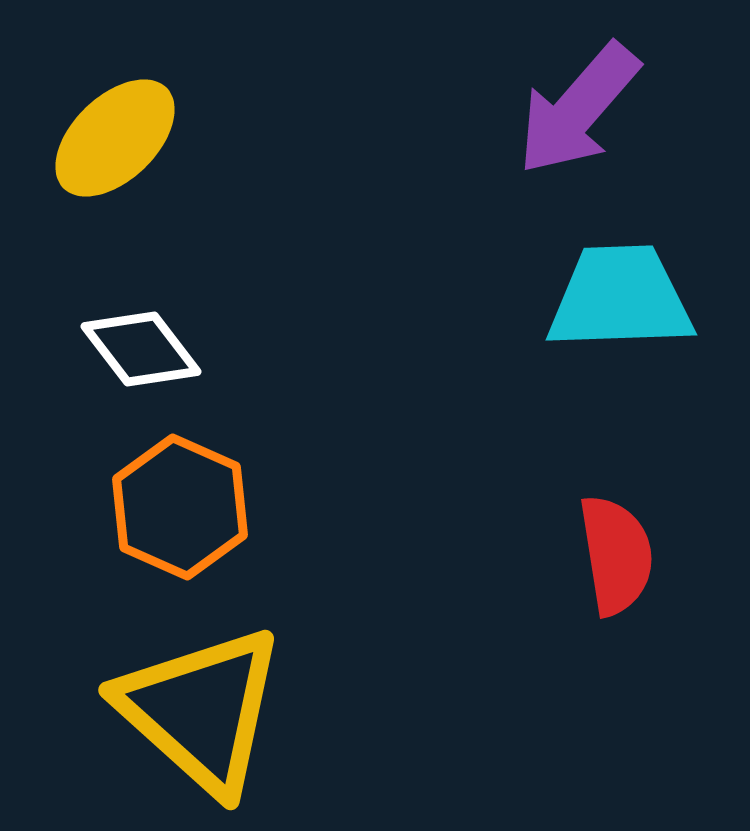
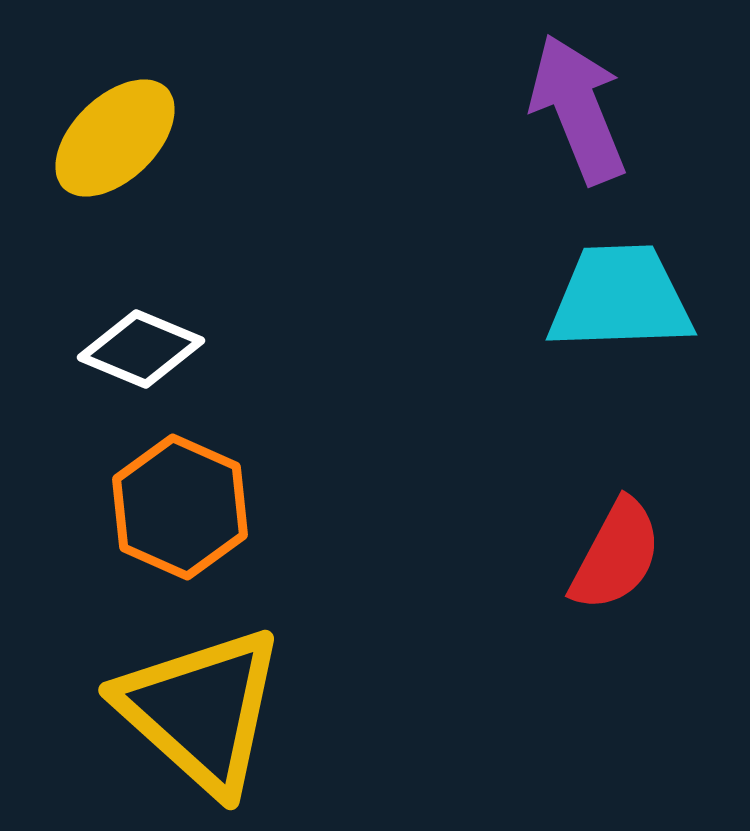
purple arrow: rotated 117 degrees clockwise
white diamond: rotated 30 degrees counterclockwise
red semicircle: rotated 37 degrees clockwise
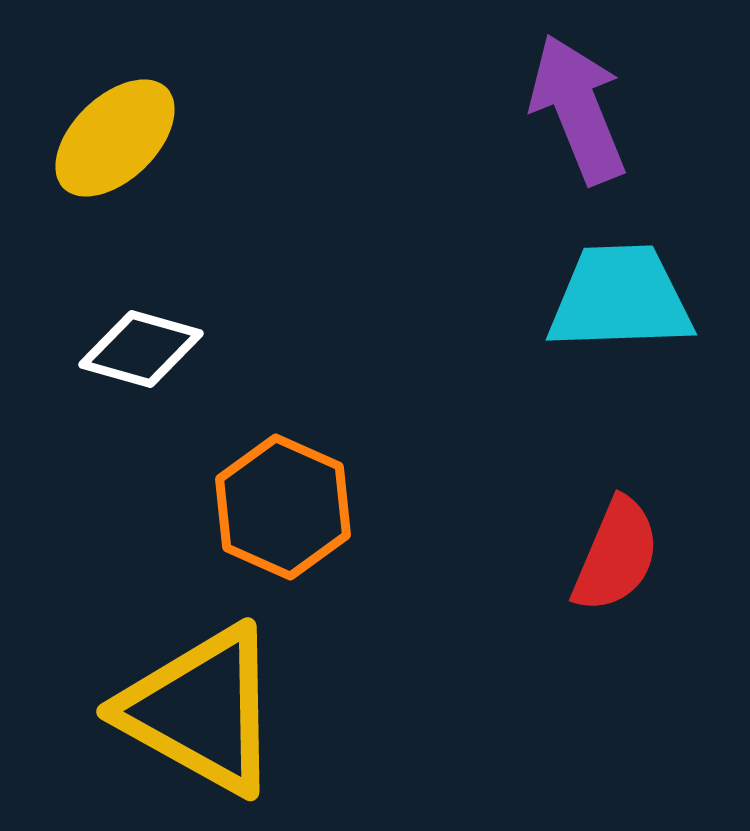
white diamond: rotated 7 degrees counterclockwise
orange hexagon: moved 103 px right
red semicircle: rotated 5 degrees counterclockwise
yellow triangle: rotated 13 degrees counterclockwise
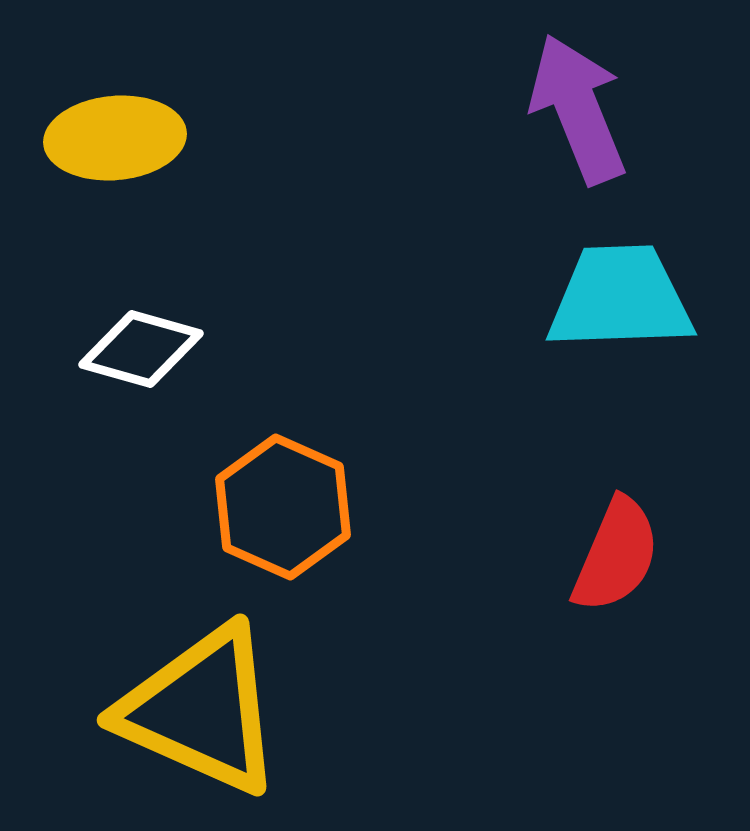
yellow ellipse: rotated 39 degrees clockwise
yellow triangle: rotated 5 degrees counterclockwise
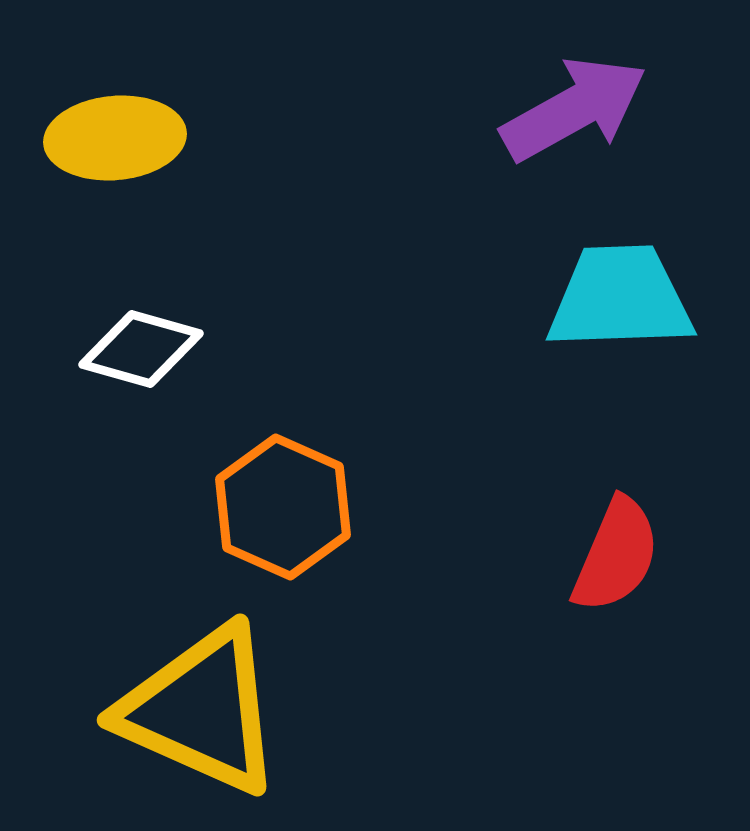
purple arrow: moved 4 px left; rotated 83 degrees clockwise
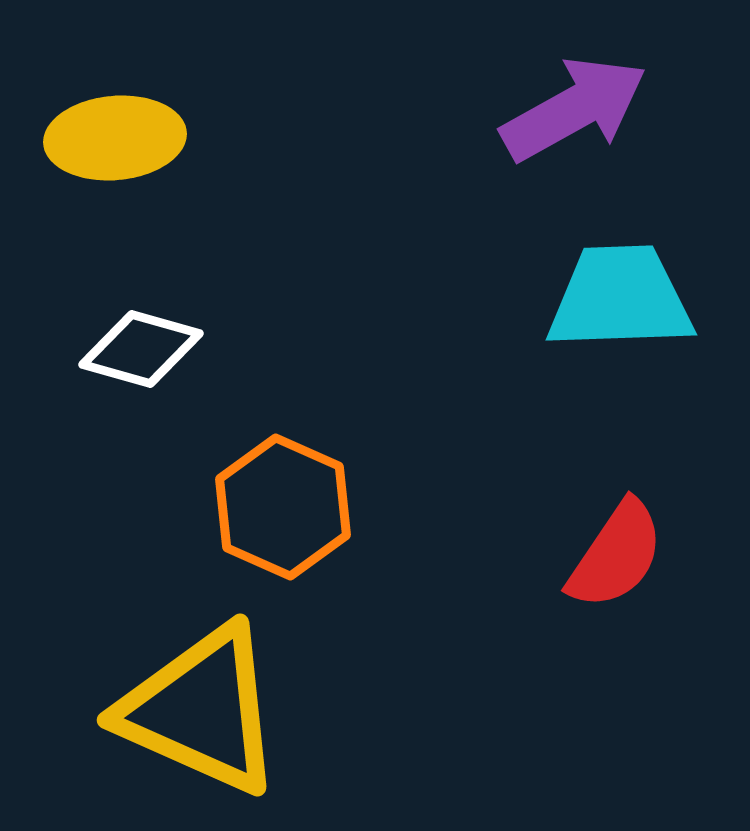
red semicircle: rotated 11 degrees clockwise
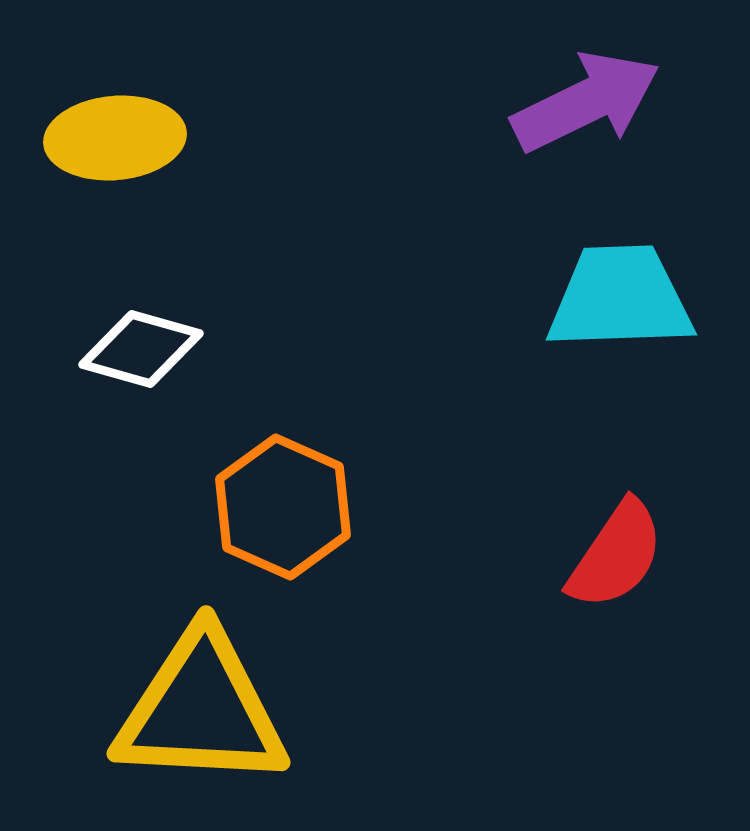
purple arrow: moved 12 px right, 7 px up; rotated 3 degrees clockwise
yellow triangle: rotated 21 degrees counterclockwise
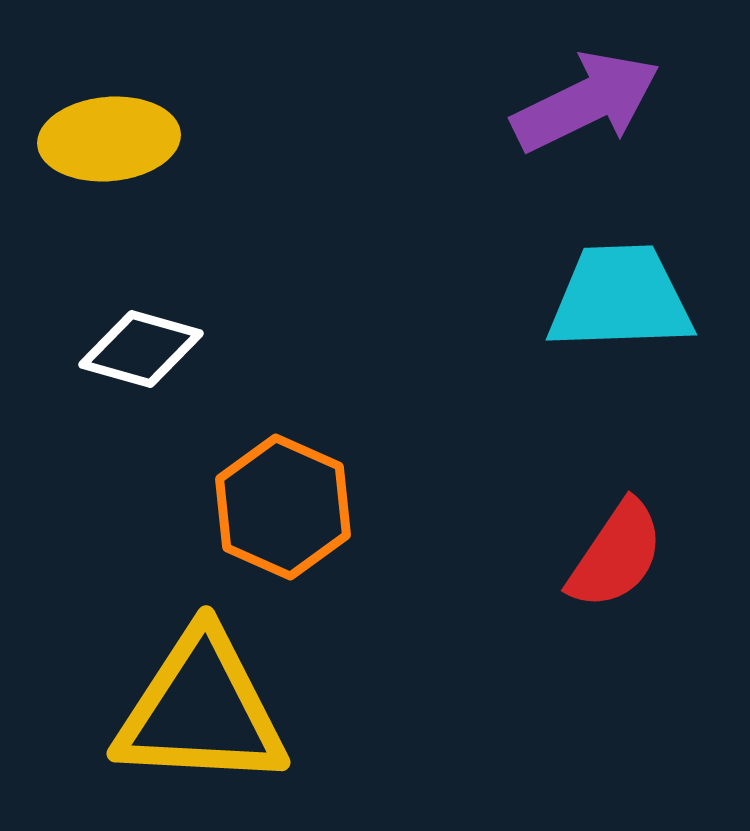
yellow ellipse: moved 6 px left, 1 px down
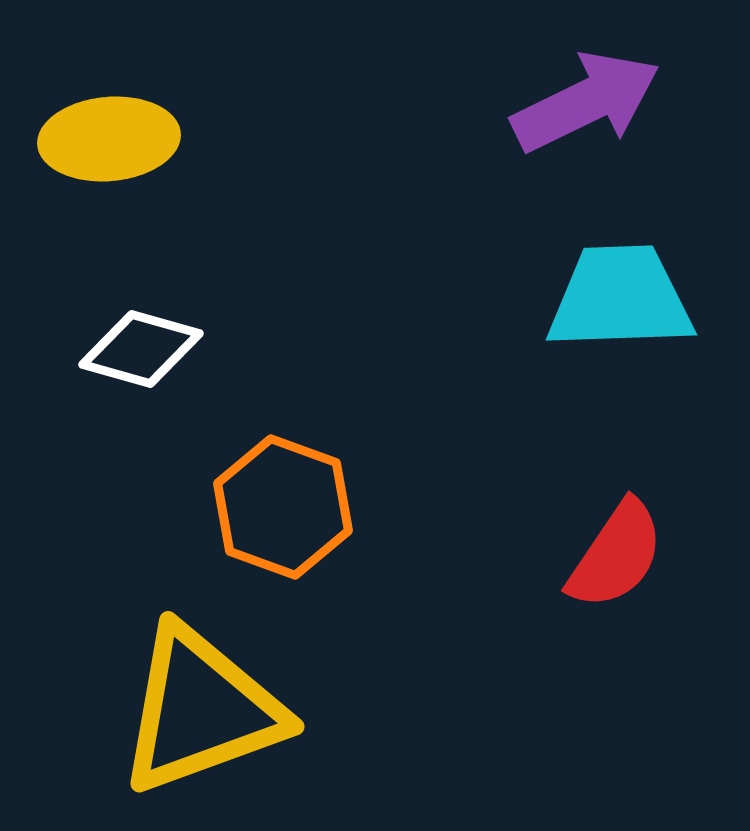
orange hexagon: rotated 4 degrees counterclockwise
yellow triangle: rotated 23 degrees counterclockwise
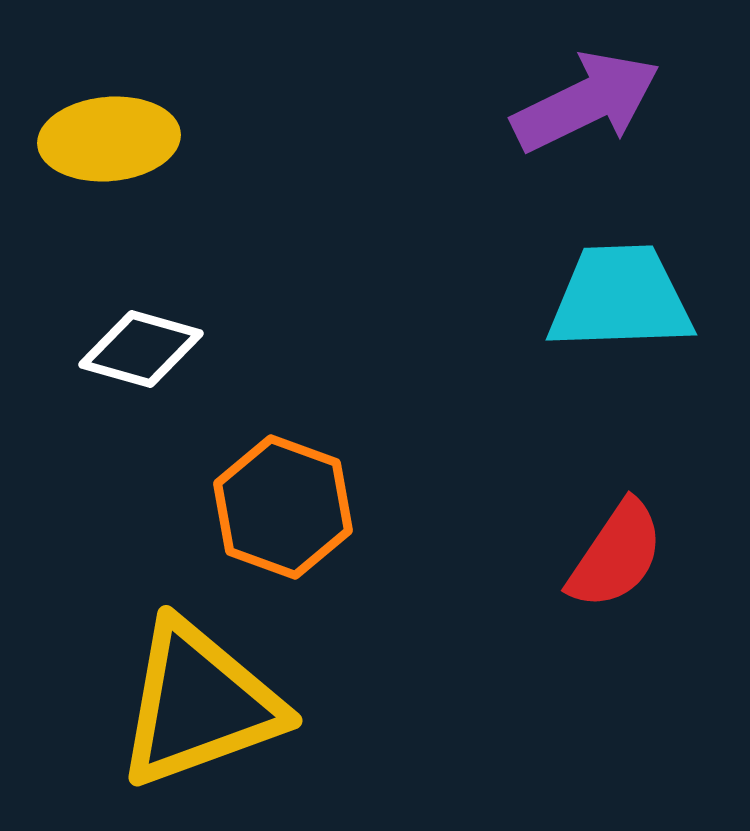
yellow triangle: moved 2 px left, 6 px up
